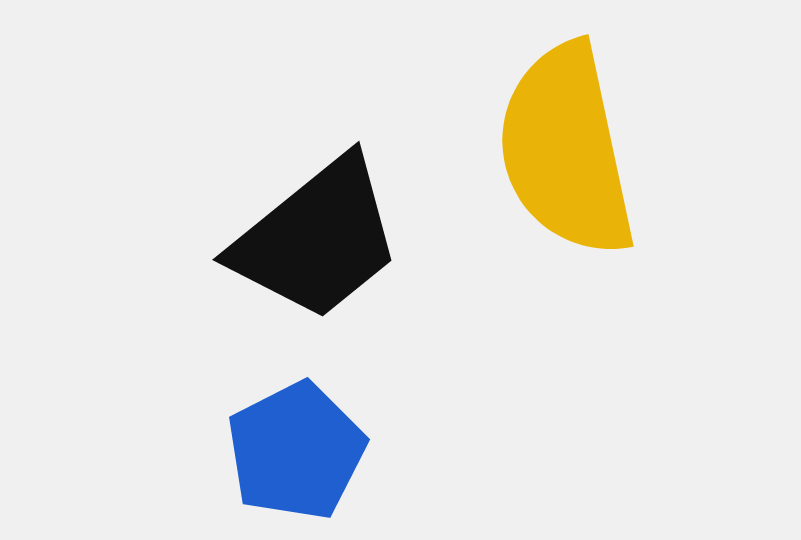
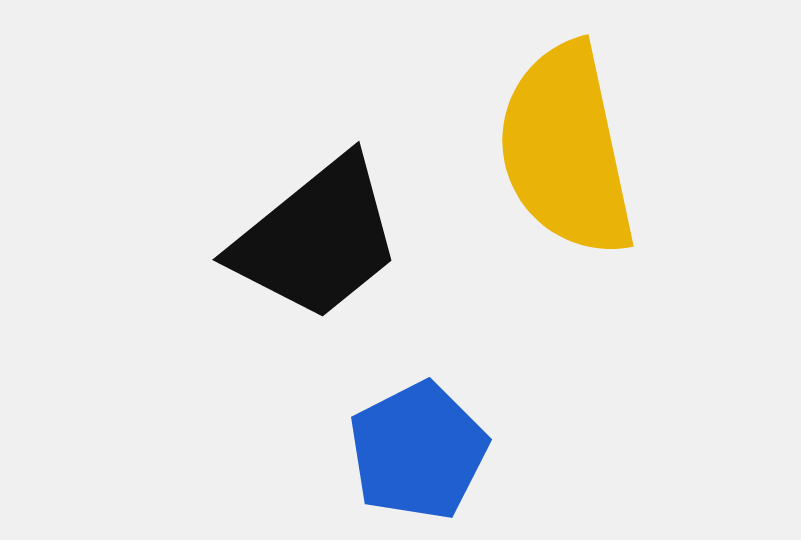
blue pentagon: moved 122 px right
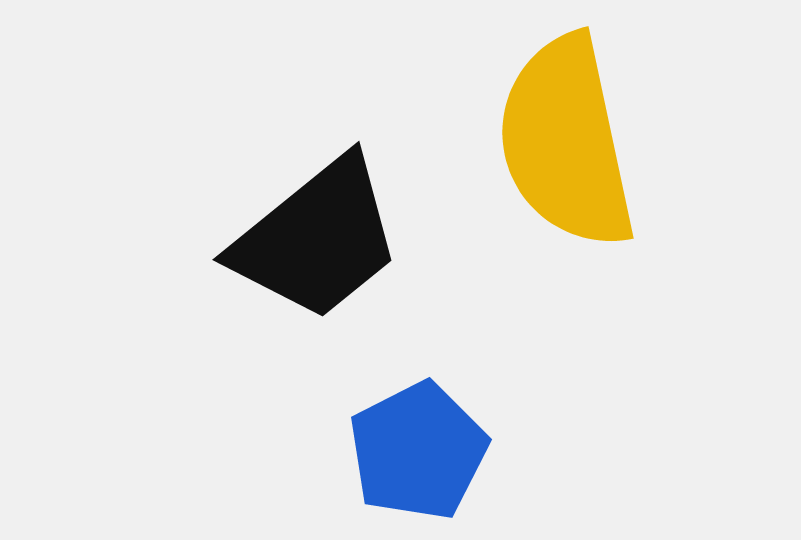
yellow semicircle: moved 8 px up
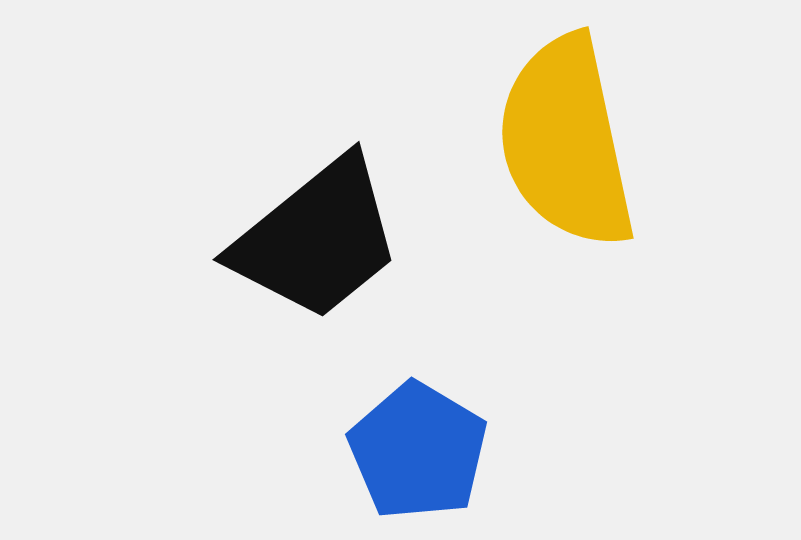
blue pentagon: rotated 14 degrees counterclockwise
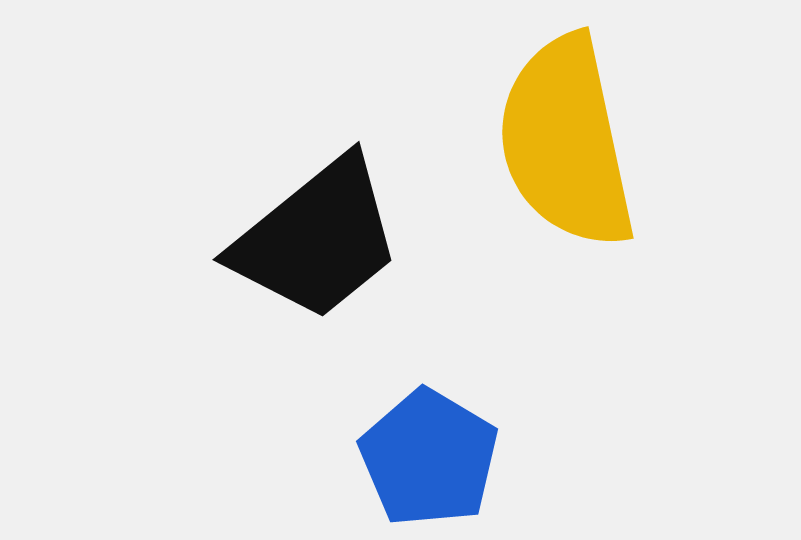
blue pentagon: moved 11 px right, 7 px down
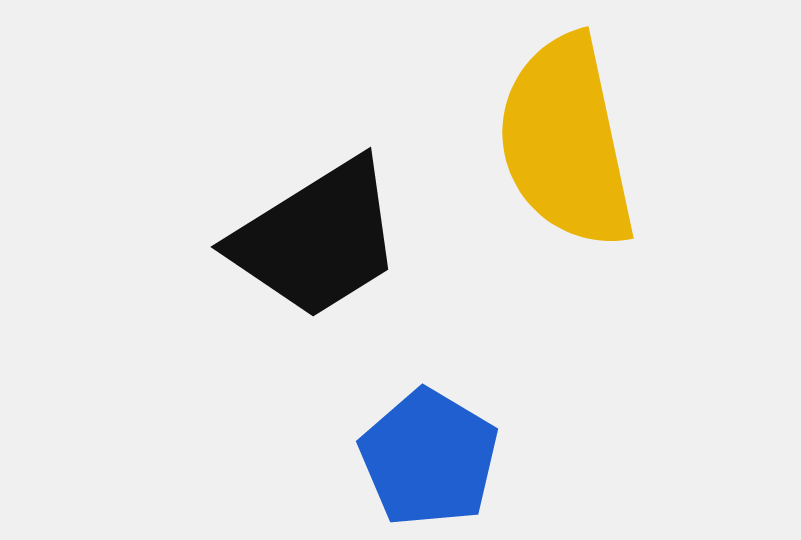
black trapezoid: rotated 7 degrees clockwise
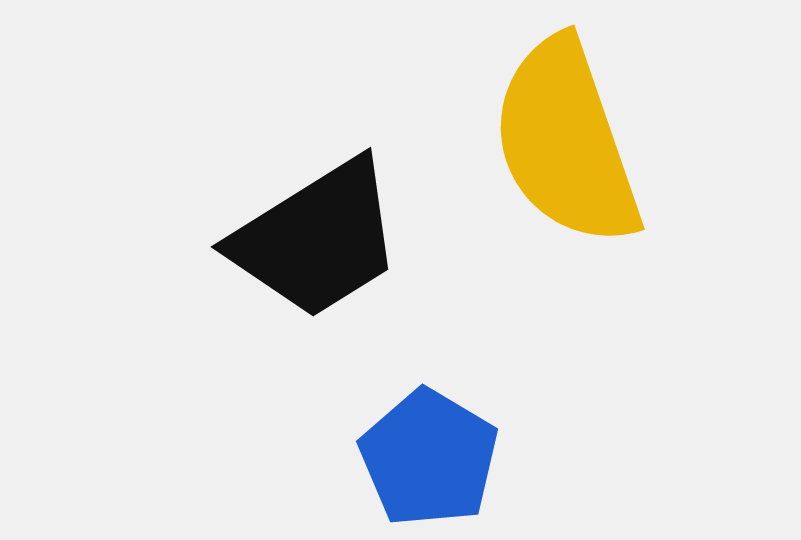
yellow semicircle: rotated 7 degrees counterclockwise
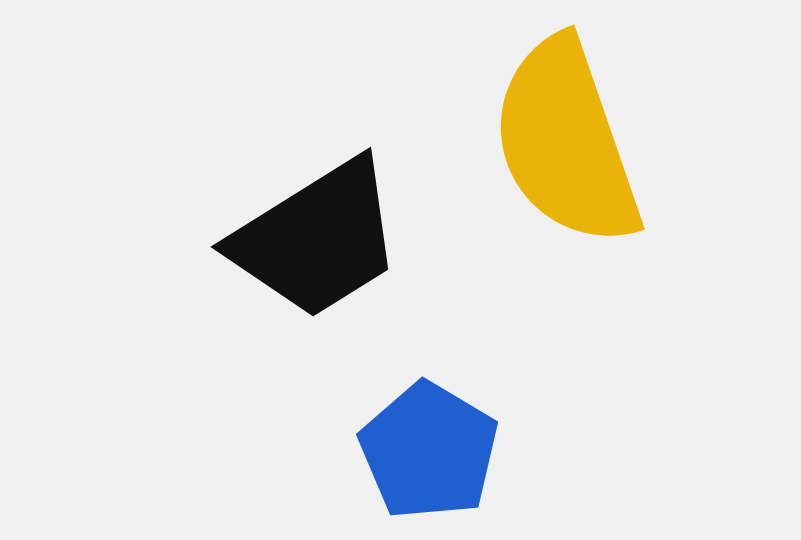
blue pentagon: moved 7 px up
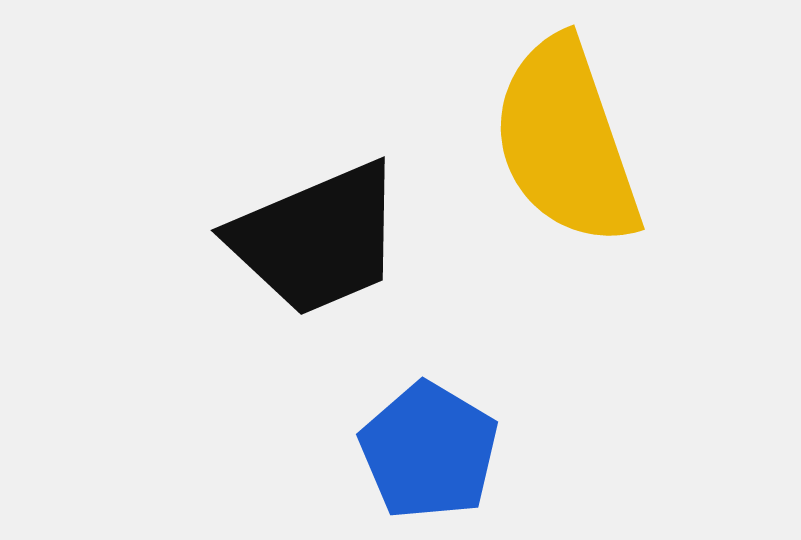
black trapezoid: rotated 9 degrees clockwise
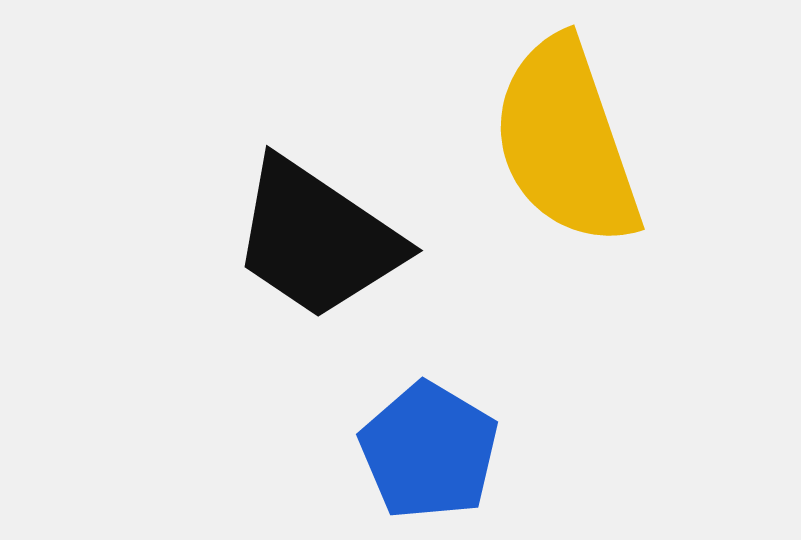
black trapezoid: rotated 57 degrees clockwise
